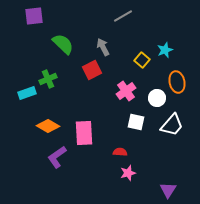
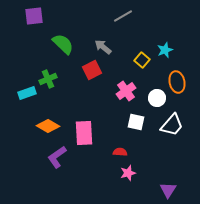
gray arrow: rotated 24 degrees counterclockwise
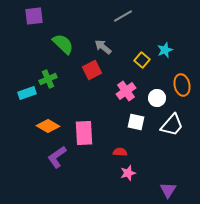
orange ellipse: moved 5 px right, 3 px down
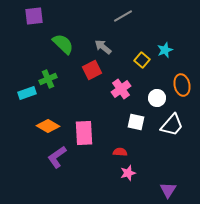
pink cross: moved 5 px left, 2 px up
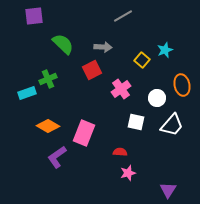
gray arrow: rotated 144 degrees clockwise
pink rectangle: rotated 25 degrees clockwise
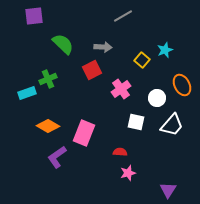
orange ellipse: rotated 15 degrees counterclockwise
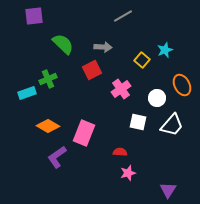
white square: moved 2 px right
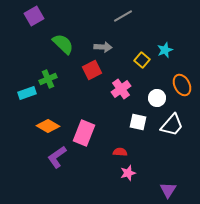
purple square: rotated 24 degrees counterclockwise
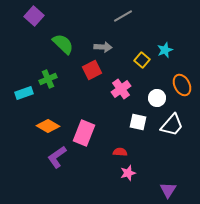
purple square: rotated 18 degrees counterclockwise
cyan rectangle: moved 3 px left
